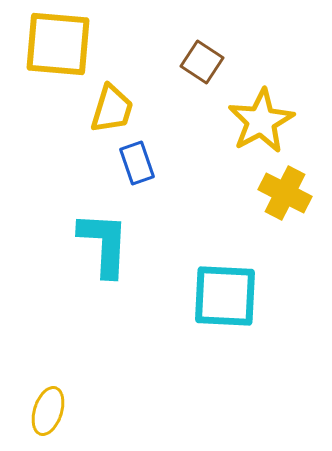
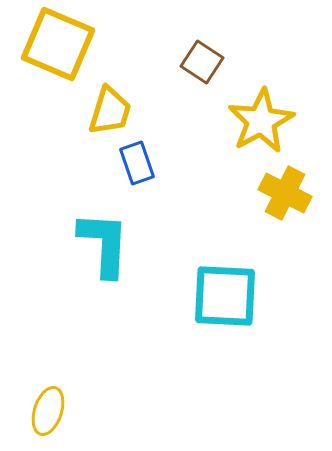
yellow square: rotated 18 degrees clockwise
yellow trapezoid: moved 2 px left, 2 px down
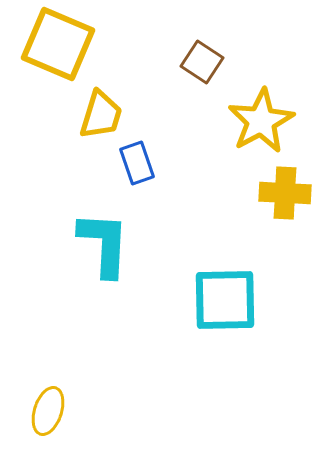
yellow trapezoid: moved 9 px left, 4 px down
yellow cross: rotated 24 degrees counterclockwise
cyan square: moved 4 px down; rotated 4 degrees counterclockwise
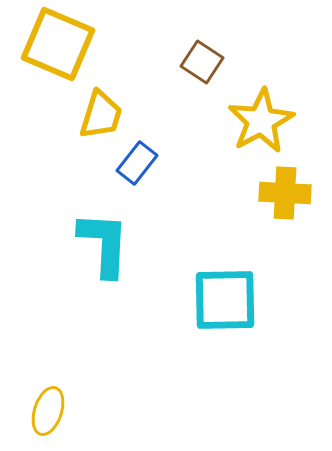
blue rectangle: rotated 57 degrees clockwise
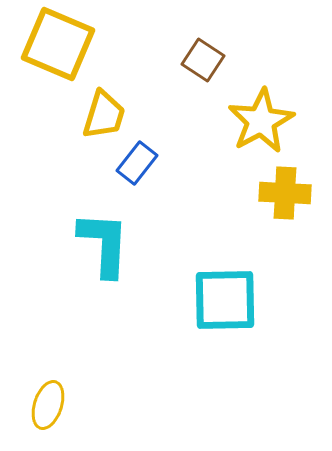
brown square: moved 1 px right, 2 px up
yellow trapezoid: moved 3 px right
yellow ellipse: moved 6 px up
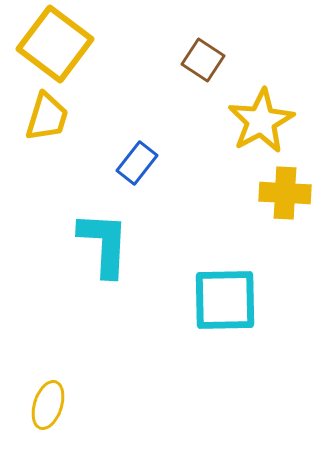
yellow square: moved 3 px left; rotated 14 degrees clockwise
yellow trapezoid: moved 57 px left, 2 px down
